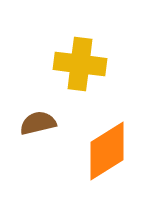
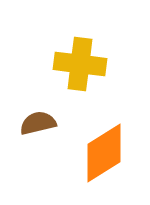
orange diamond: moved 3 px left, 2 px down
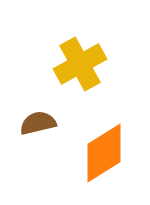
yellow cross: rotated 36 degrees counterclockwise
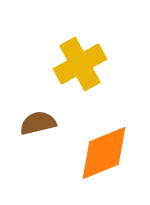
orange diamond: rotated 10 degrees clockwise
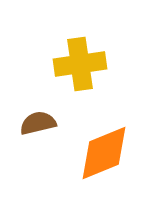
yellow cross: rotated 21 degrees clockwise
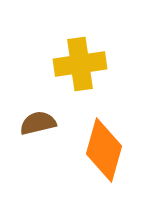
orange diamond: moved 3 px up; rotated 52 degrees counterclockwise
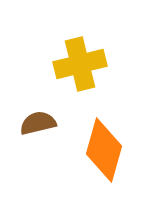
yellow cross: rotated 6 degrees counterclockwise
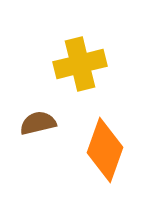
orange diamond: moved 1 px right; rotated 4 degrees clockwise
